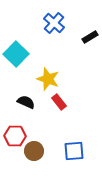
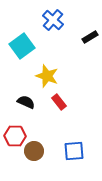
blue cross: moved 1 px left, 3 px up
cyan square: moved 6 px right, 8 px up; rotated 10 degrees clockwise
yellow star: moved 1 px left, 3 px up
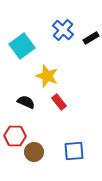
blue cross: moved 10 px right, 10 px down
black rectangle: moved 1 px right, 1 px down
brown circle: moved 1 px down
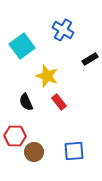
blue cross: rotated 10 degrees counterclockwise
black rectangle: moved 1 px left, 21 px down
black semicircle: rotated 138 degrees counterclockwise
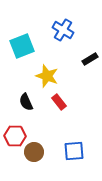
cyan square: rotated 15 degrees clockwise
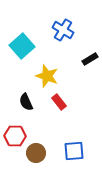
cyan square: rotated 20 degrees counterclockwise
brown circle: moved 2 px right, 1 px down
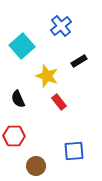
blue cross: moved 2 px left, 4 px up; rotated 20 degrees clockwise
black rectangle: moved 11 px left, 2 px down
black semicircle: moved 8 px left, 3 px up
red hexagon: moved 1 px left
brown circle: moved 13 px down
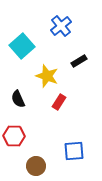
red rectangle: rotated 70 degrees clockwise
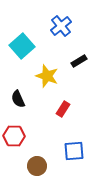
red rectangle: moved 4 px right, 7 px down
brown circle: moved 1 px right
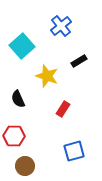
blue square: rotated 10 degrees counterclockwise
brown circle: moved 12 px left
